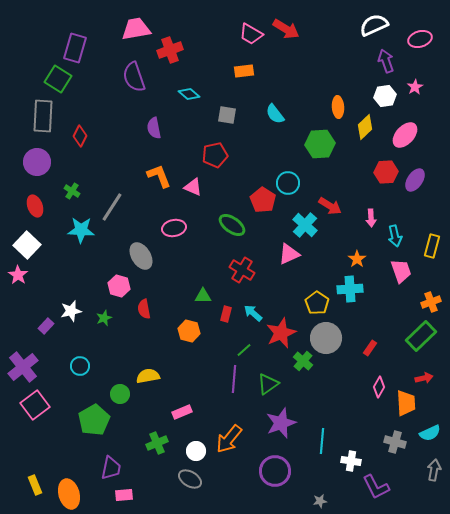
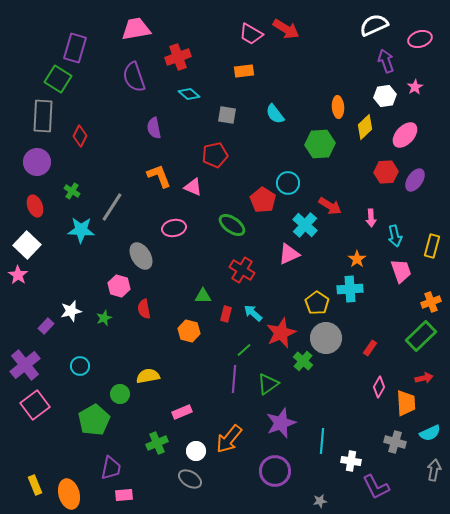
red cross at (170, 50): moved 8 px right, 7 px down
purple cross at (23, 367): moved 2 px right, 2 px up
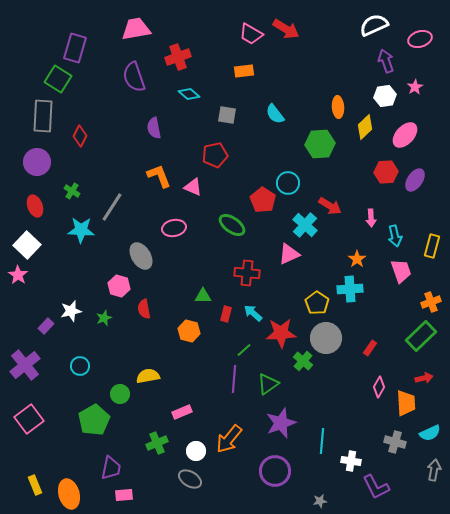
red cross at (242, 270): moved 5 px right, 3 px down; rotated 25 degrees counterclockwise
red star at (281, 333): rotated 20 degrees clockwise
pink square at (35, 405): moved 6 px left, 14 px down
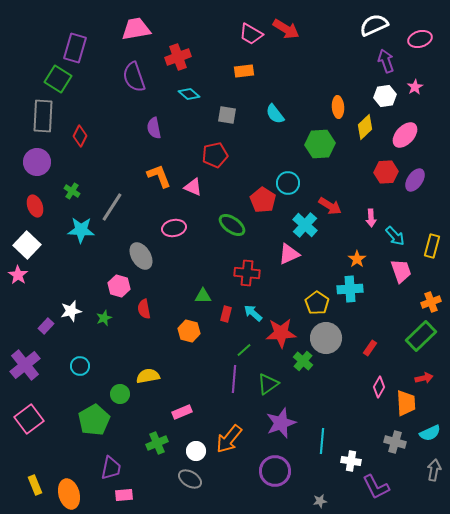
cyan arrow at (395, 236): rotated 30 degrees counterclockwise
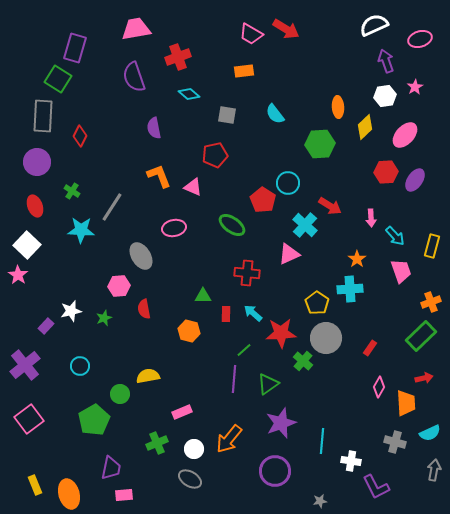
pink hexagon at (119, 286): rotated 20 degrees counterclockwise
red rectangle at (226, 314): rotated 14 degrees counterclockwise
white circle at (196, 451): moved 2 px left, 2 px up
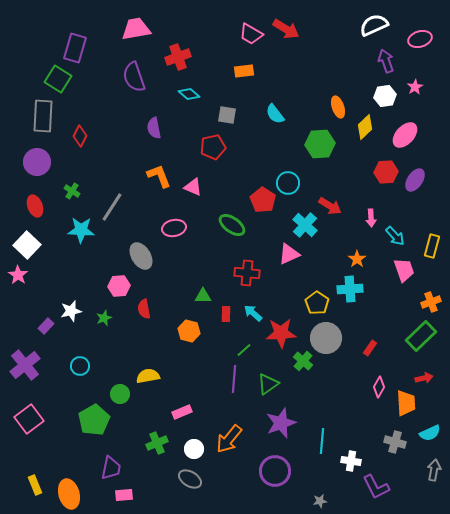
orange ellipse at (338, 107): rotated 15 degrees counterclockwise
red pentagon at (215, 155): moved 2 px left, 8 px up
pink trapezoid at (401, 271): moved 3 px right, 1 px up
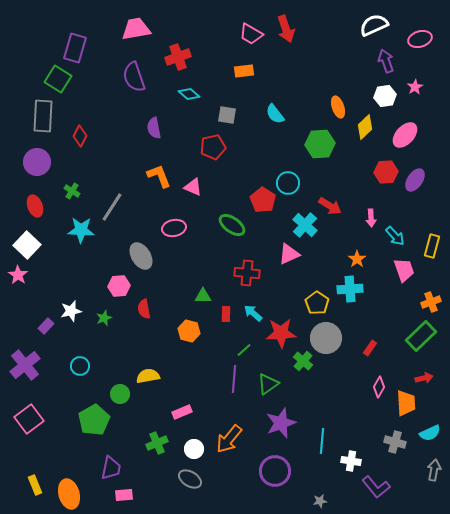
red arrow at (286, 29): rotated 40 degrees clockwise
purple L-shape at (376, 487): rotated 12 degrees counterclockwise
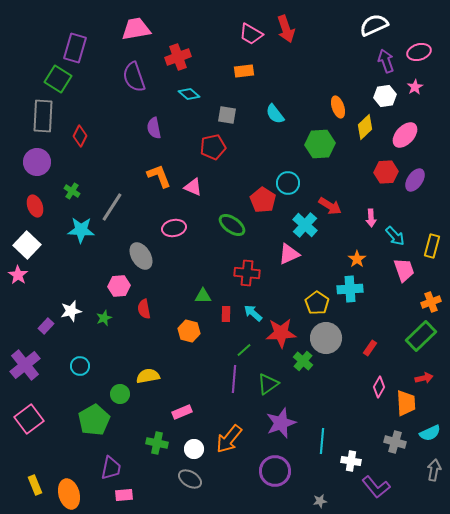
pink ellipse at (420, 39): moved 1 px left, 13 px down
green cross at (157, 443): rotated 35 degrees clockwise
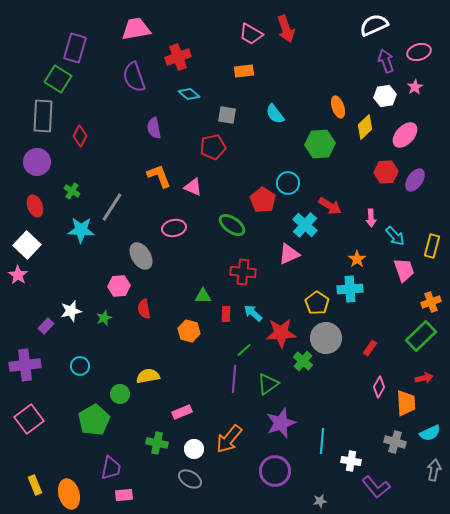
red cross at (247, 273): moved 4 px left, 1 px up
purple cross at (25, 365): rotated 32 degrees clockwise
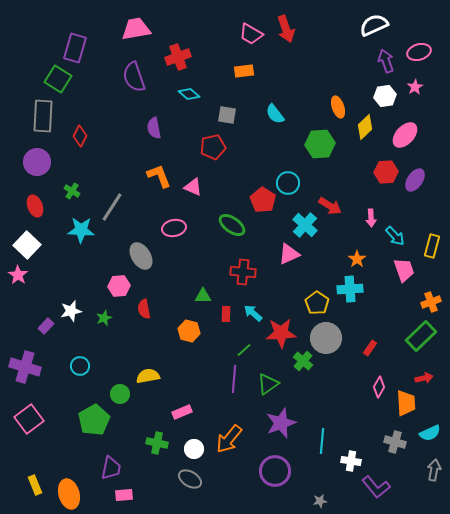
purple cross at (25, 365): moved 2 px down; rotated 24 degrees clockwise
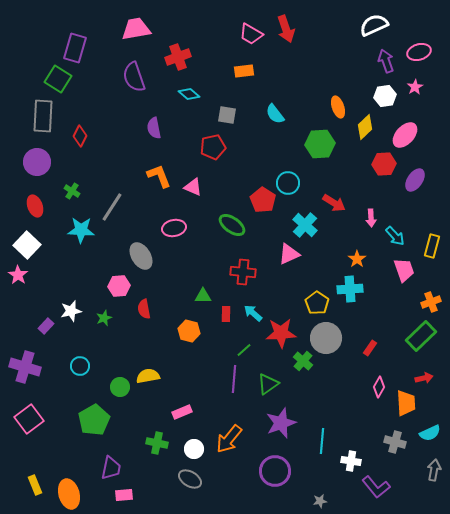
red hexagon at (386, 172): moved 2 px left, 8 px up
red arrow at (330, 206): moved 4 px right, 3 px up
green circle at (120, 394): moved 7 px up
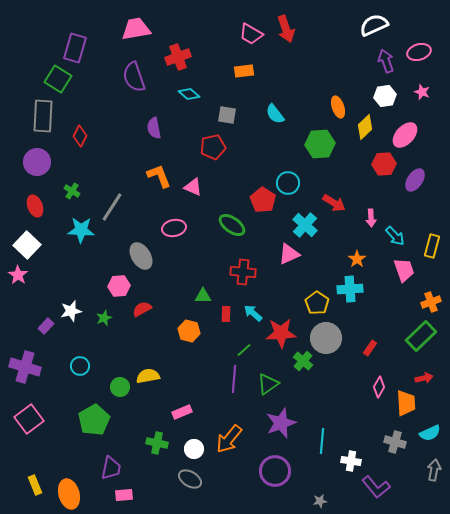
pink star at (415, 87): moved 7 px right, 5 px down; rotated 21 degrees counterclockwise
red semicircle at (144, 309): moved 2 px left; rotated 72 degrees clockwise
